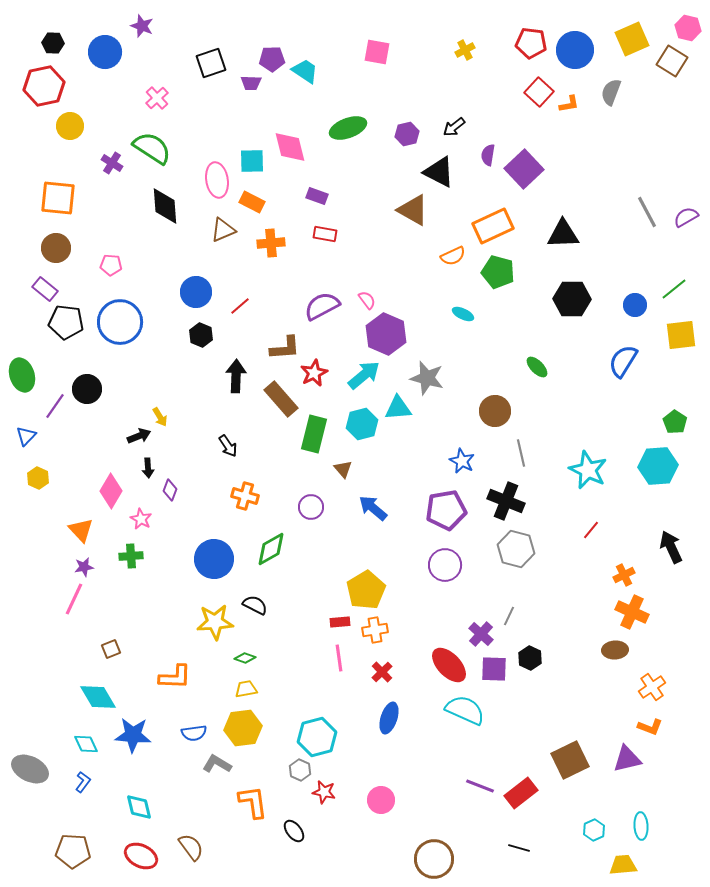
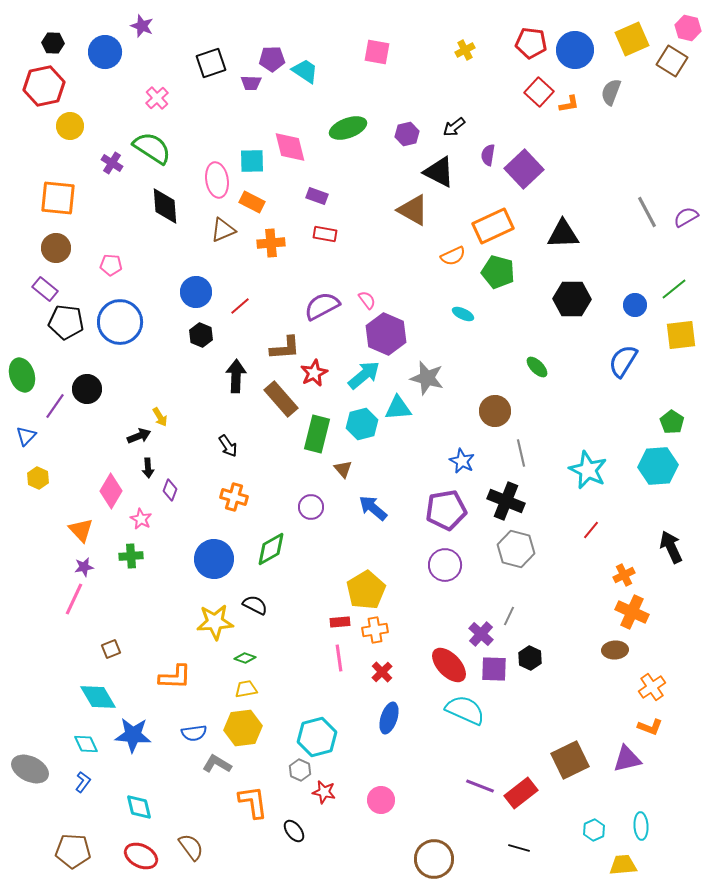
green pentagon at (675, 422): moved 3 px left
green rectangle at (314, 434): moved 3 px right
orange cross at (245, 496): moved 11 px left, 1 px down
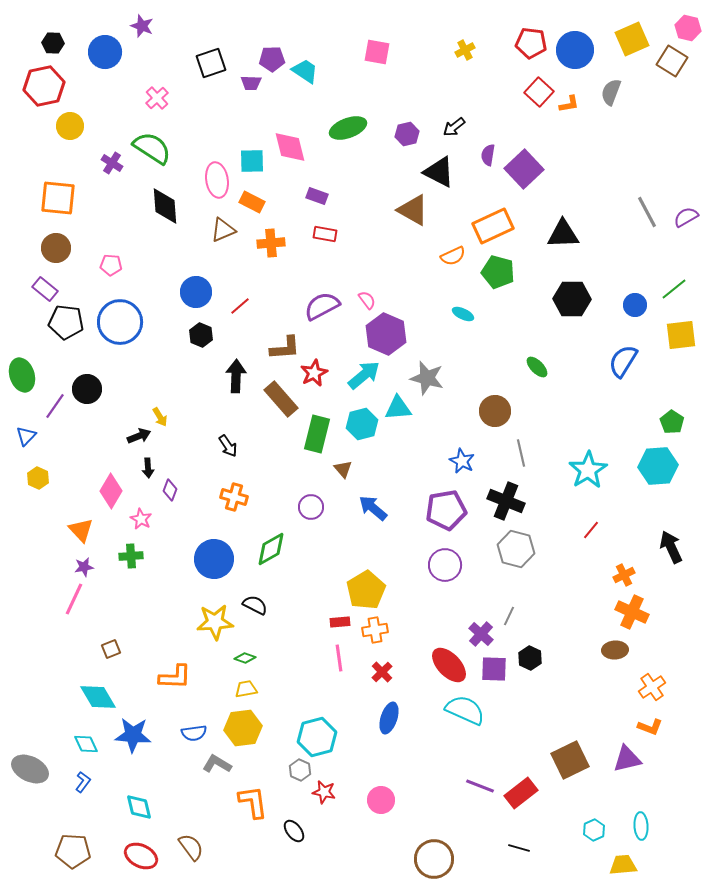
cyan star at (588, 470): rotated 15 degrees clockwise
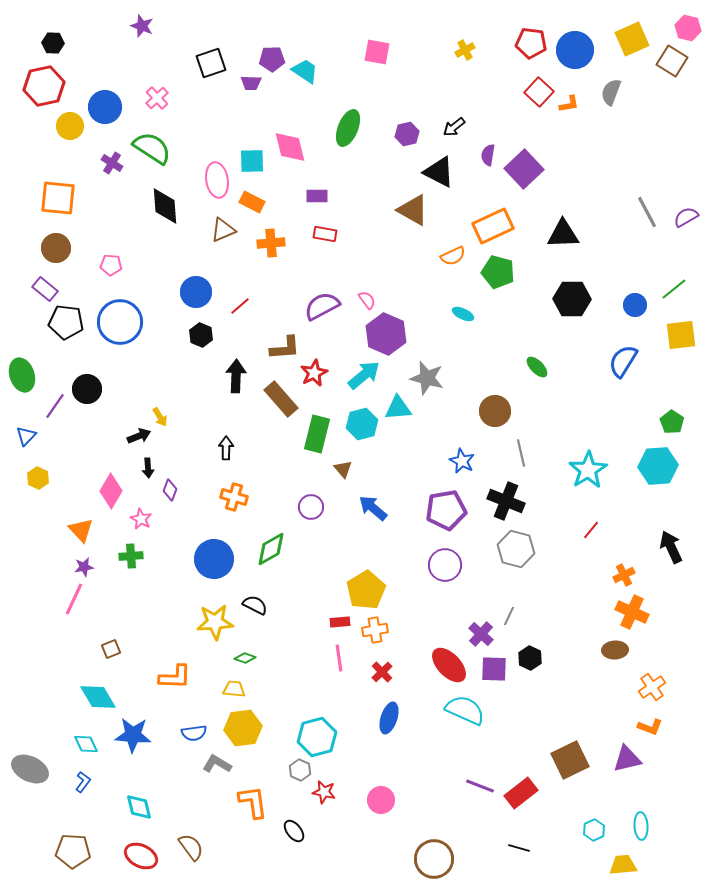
blue circle at (105, 52): moved 55 px down
green ellipse at (348, 128): rotated 48 degrees counterclockwise
purple rectangle at (317, 196): rotated 20 degrees counterclockwise
black arrow at (228, 446): moved 2 px left, 2 px down; rotated 145 degrees counterclockwise
yellow trapezoid at (246, 689): moved 12 px left; rotated 15 degrees clockwise
